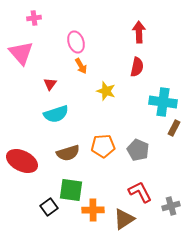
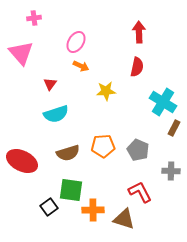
pink ellipse: rotated 50 degrees clockwise
orange arrow: rotated 35 degrees counterclockwise
yellow star: rotated 24 degrees counterclockwise
cyan cross: rotated 24 degrees clockwise
gray cross: moved 35 px up; rotated 18 degrees clockwise
brown triangle: rotated 50 degrees clockwise
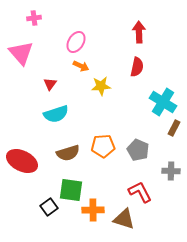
yellow star: moved 5 px left, 5 px up
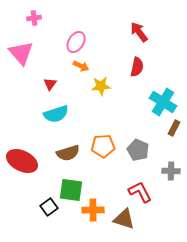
red arrow: rotated 35 degrees counterclockwise
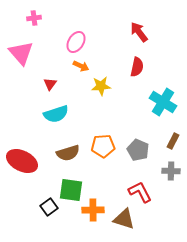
brown rectangle: moved 1 px left, 13 px down
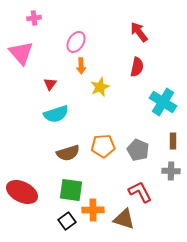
orange arrow: rotated 63 degrees clockwise
yellow star: moved 1 px left, 1 px down; rotated 18 degrees counterclockwise
brown rectangle: rotated 28 degrees counterclockwise
red ellipse: moved 31 px down
black square: moved 18 px right, 14 px down
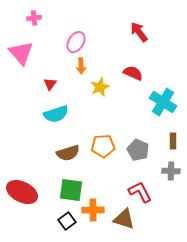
red semicircle: moved 4 px left, 6 px down; rotated 78 degrees counterclockwise
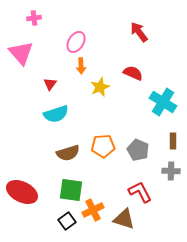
orange cross: rotated 25 degrees counterclockwise
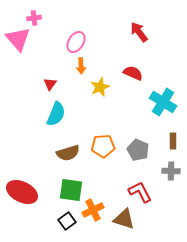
pink triangle: moved 3 px left, 14 px up
cyan semicircle: rotated 50 degrees counterclockwise
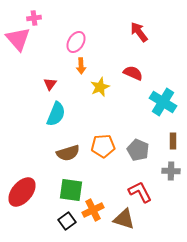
red ellipse: rotated 76 degrees counterclockwise
